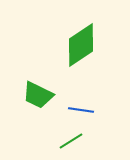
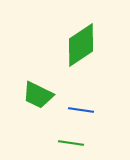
green line: moved 2 px down; rotated 40 degrees clockwise
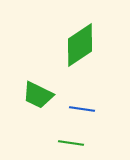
green diamond: moved 1 px left
blue line: moved 1 px right, 1 px up
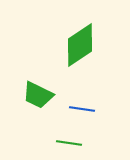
green line: moved 2 px left
